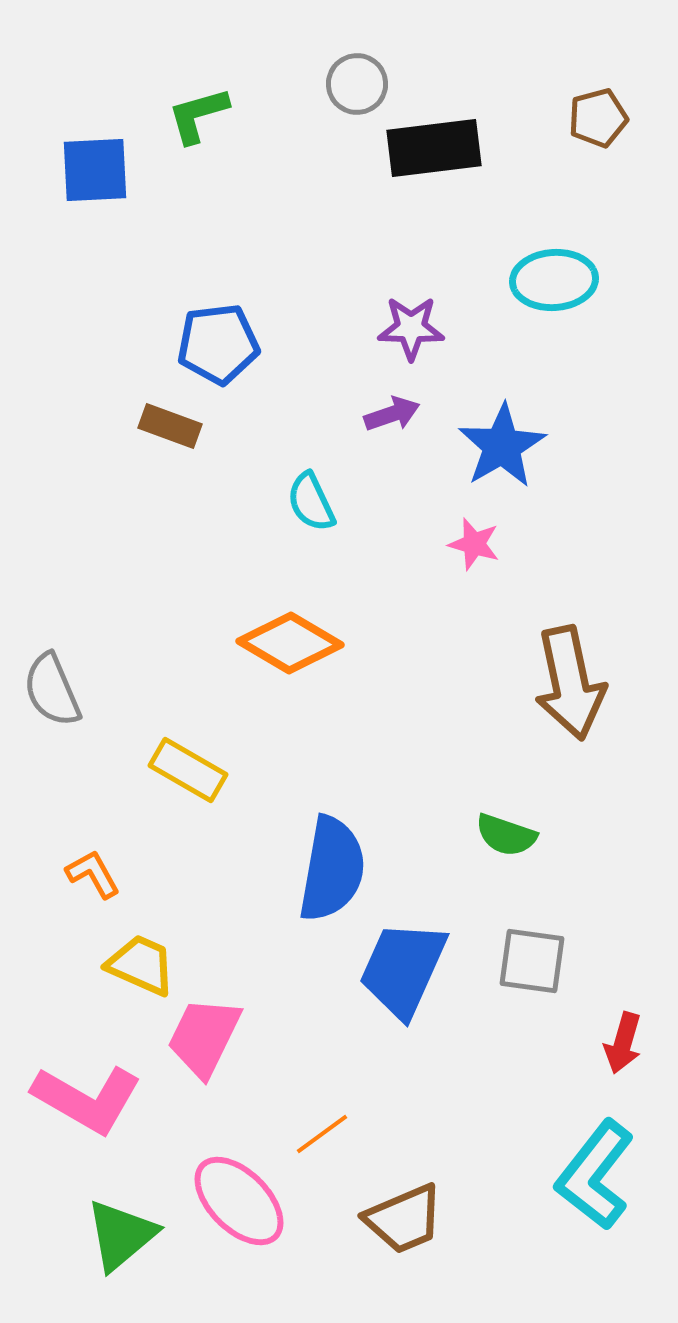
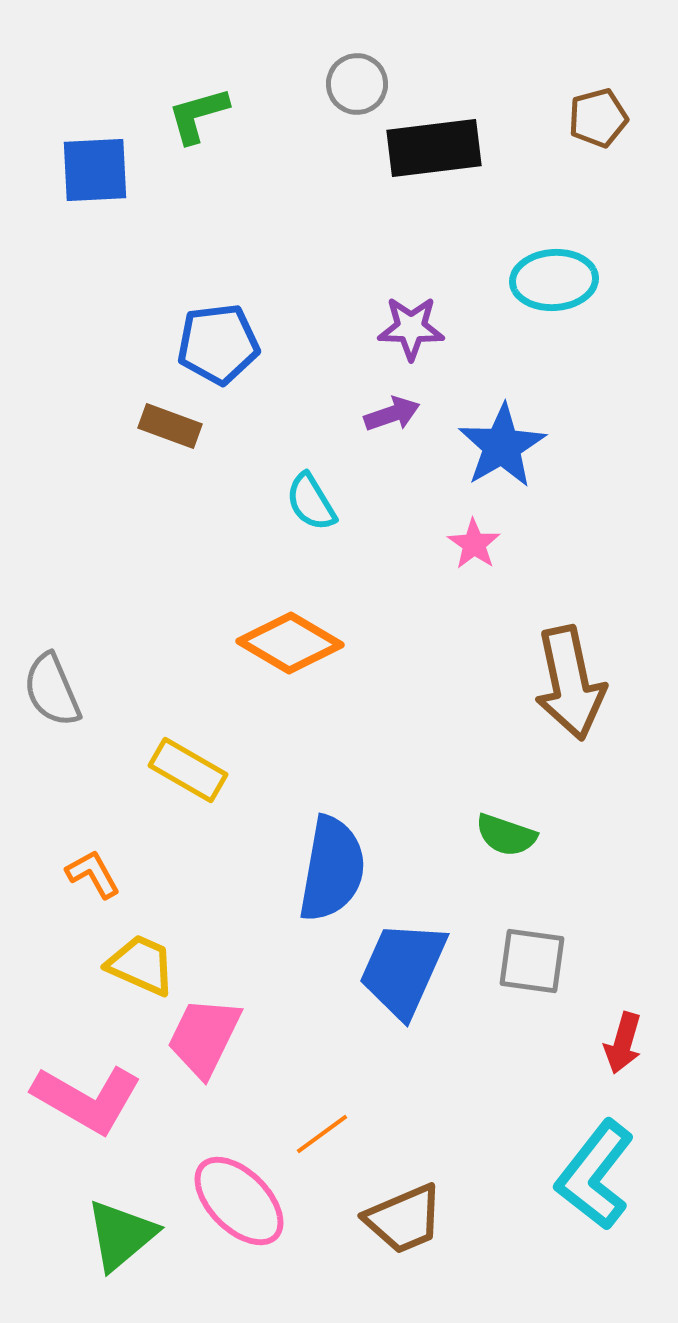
cyan semicircle: rotated 6 degrees counterclockwise
pink star: rotated 18 degrees clockwise
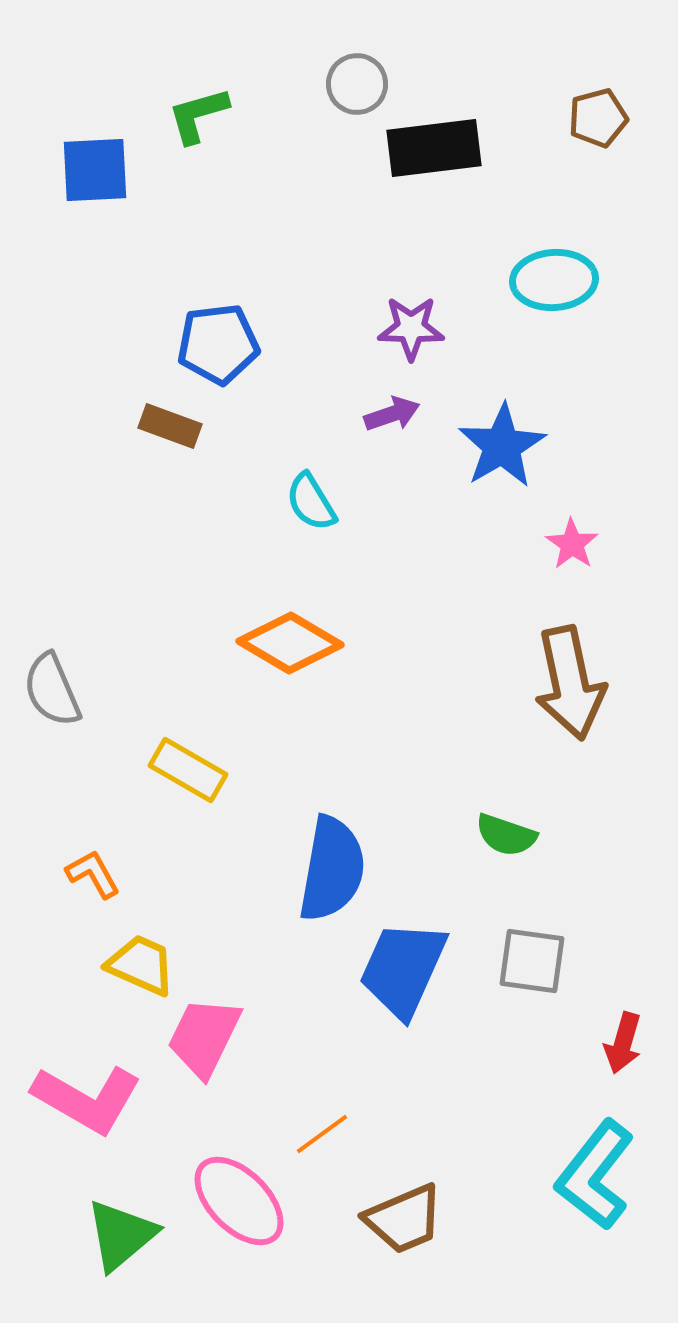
pink star: moved 98 px right
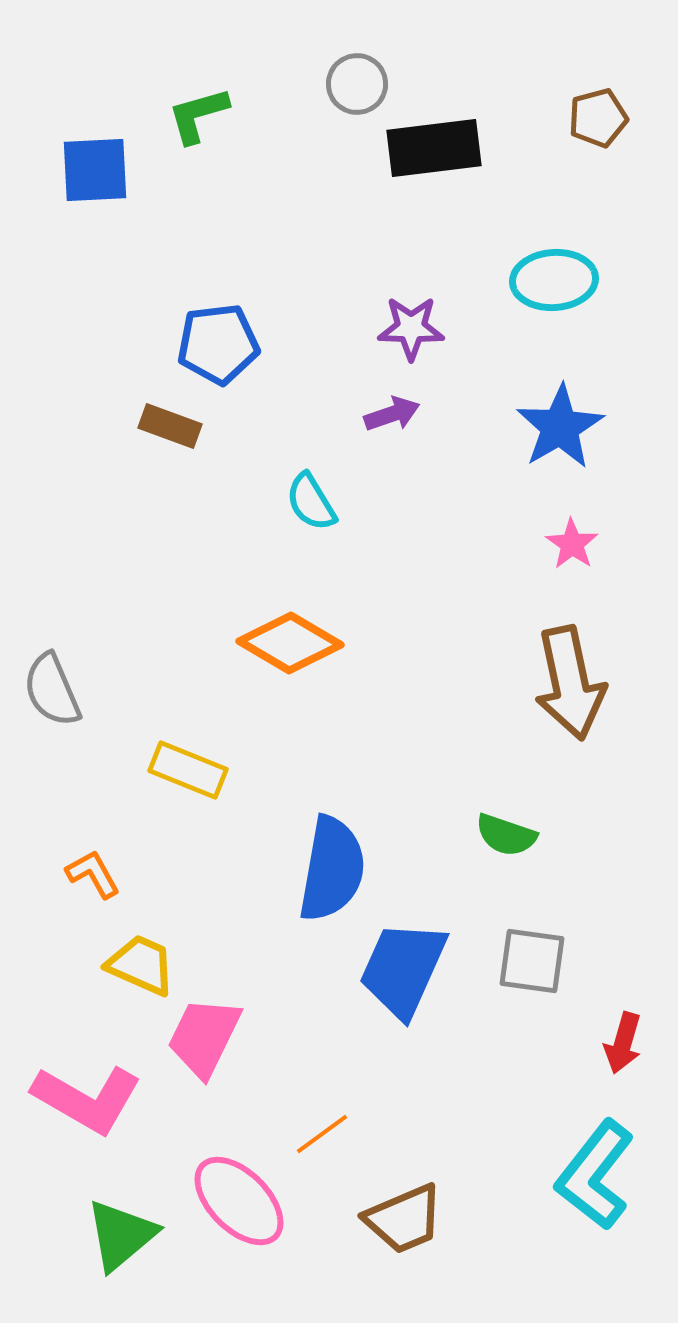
blue star: moved 58 px right, 19 px up
yellow rectangle: rotated 8 degrees counterclockwise
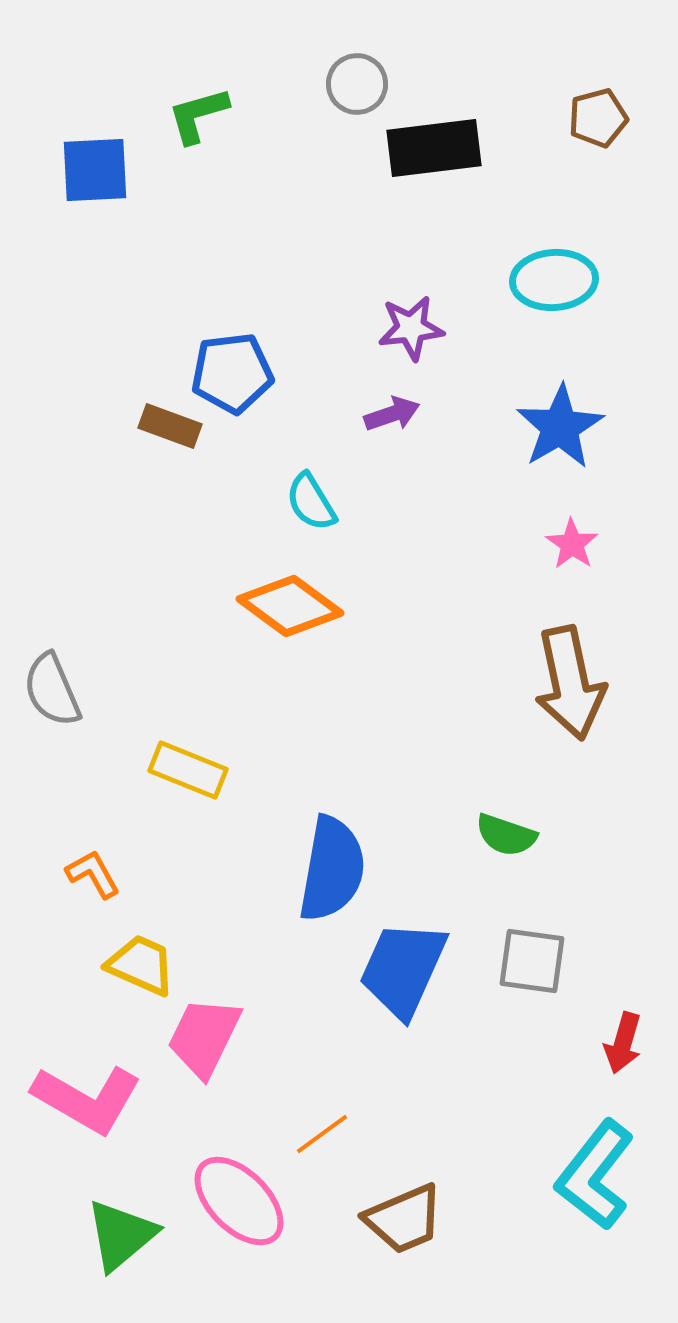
purple star: rotated 8 degrees counterclockwise
blue pentagon: moved 14 px right, 29 px down
orange diamond: moved 37 px up; rotated 6 degrees clockwise
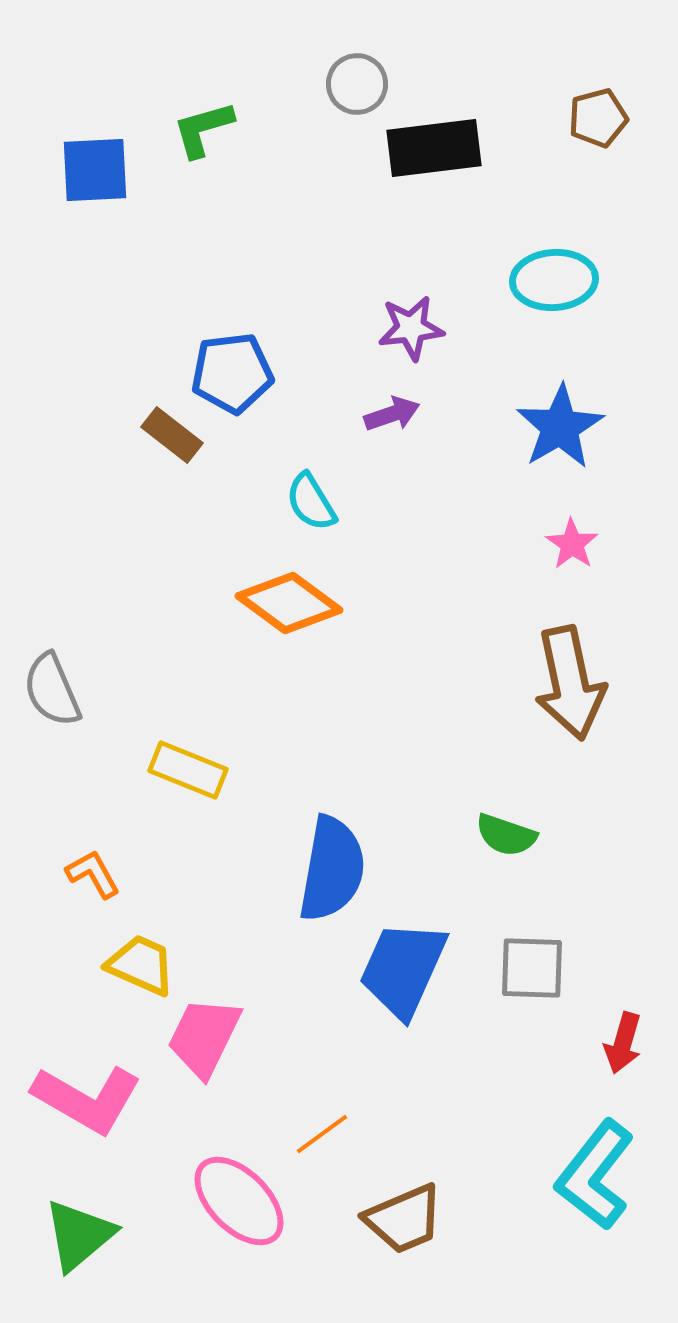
green L-shape: moved 5 px right, 14 px down
brown rectangle: moved 2 px right, 9 px down; rotated 18 degrees clockwise
orange diamond: moved 1 px left, 3 px up
gray square: moved 7 px down; rotated 6 degrees counterclockwise
green triangle: moved 42 px left
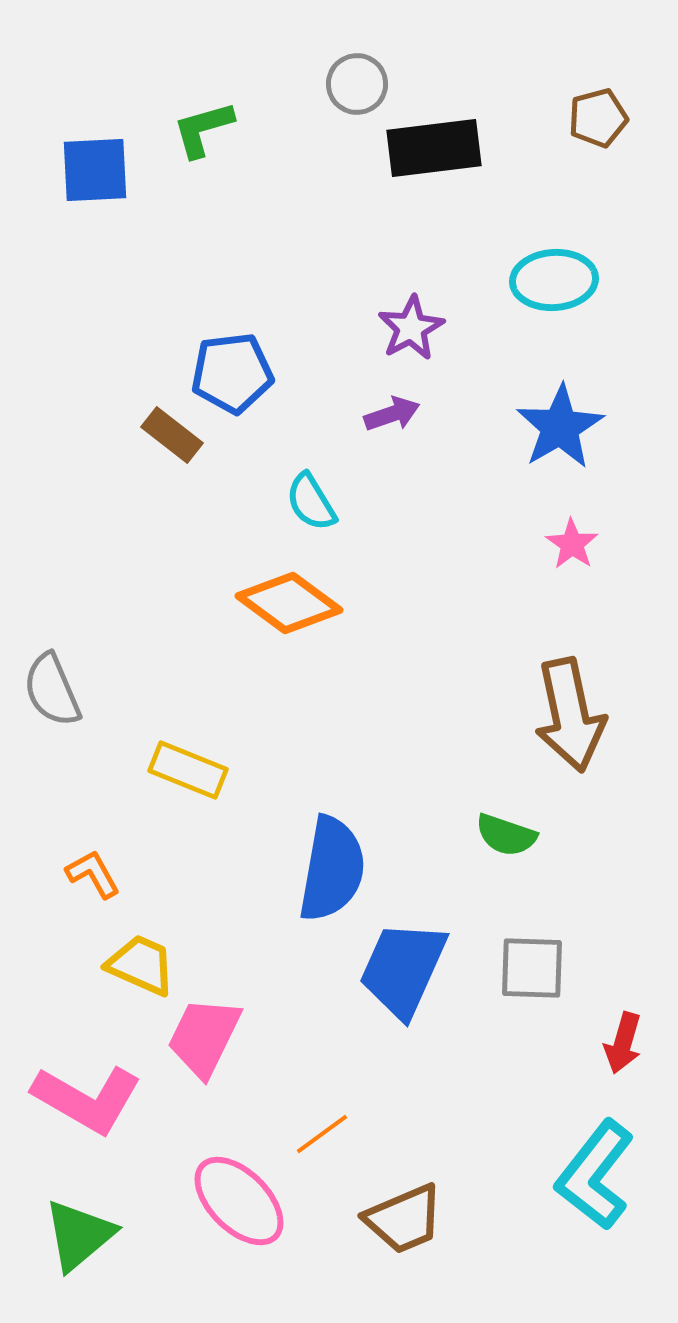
purple star: rotated 22 degrees counterclockwise
brown arrow: moved 32 px down
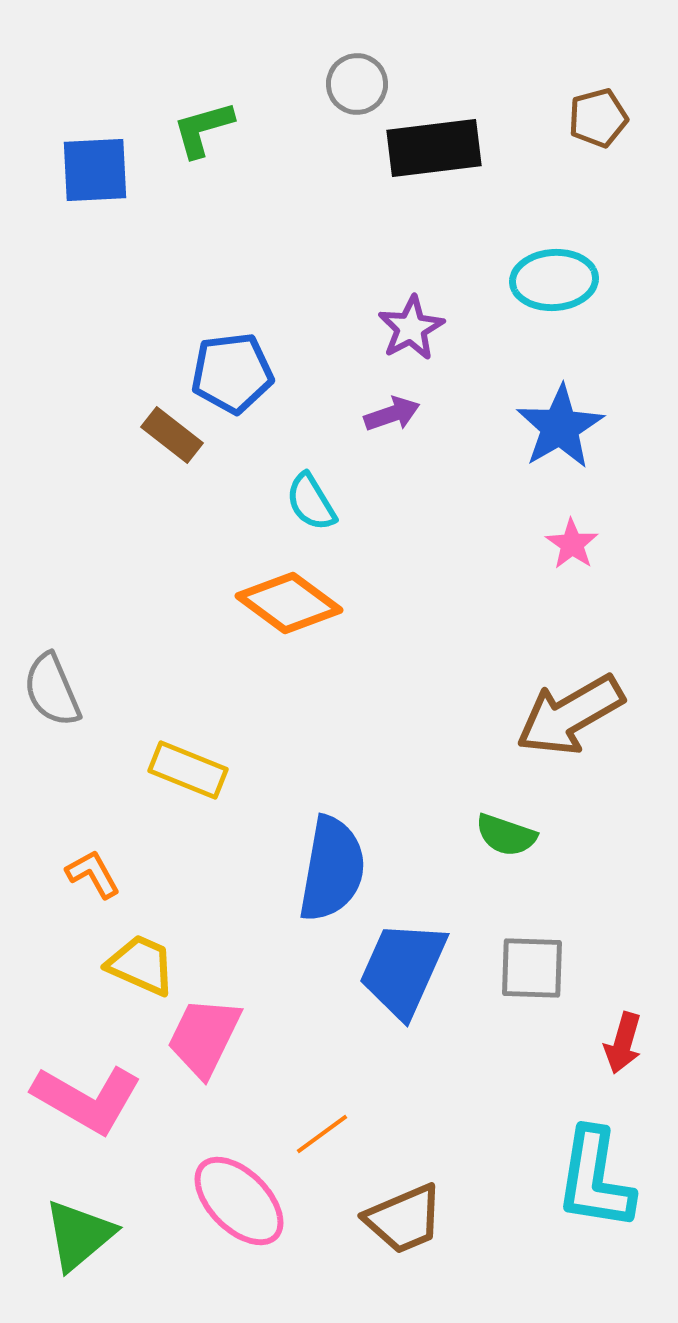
brown arrow: rotated 72 degrees clockwise
cyan L-shape: moved 4 px down; rotated 29 degrees counterclockwise
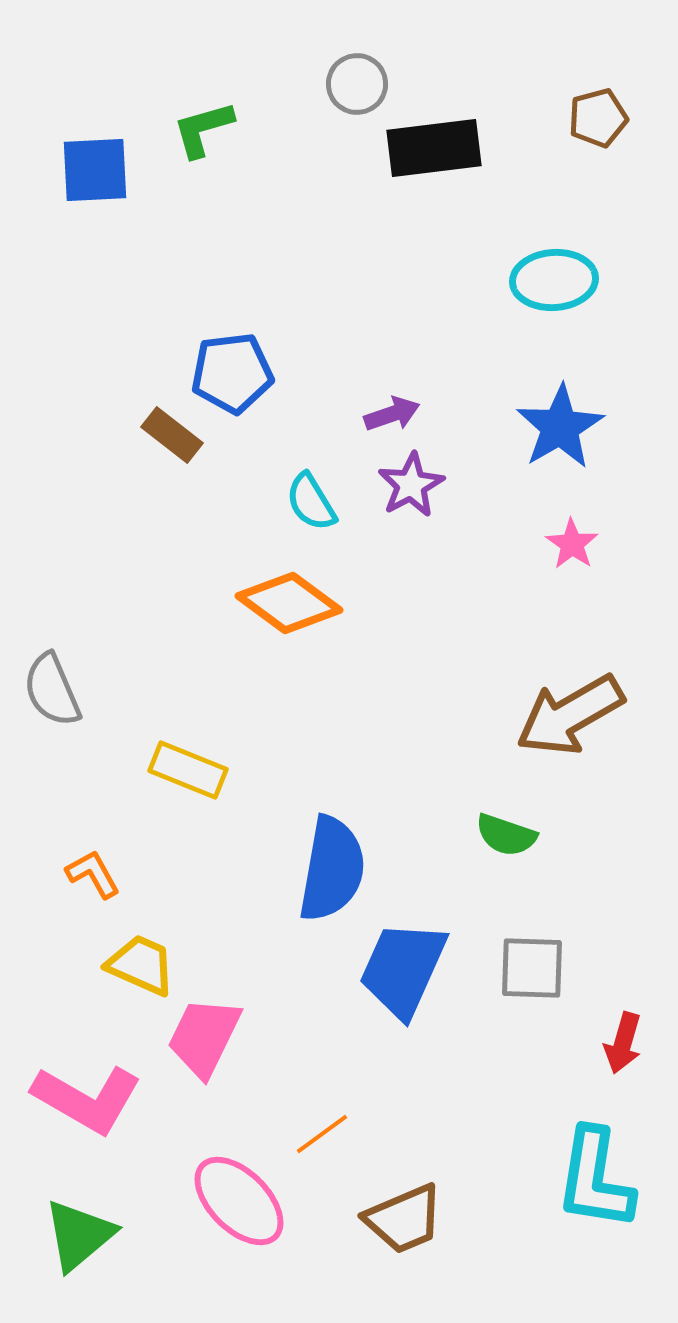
purple star: moved 157 px down
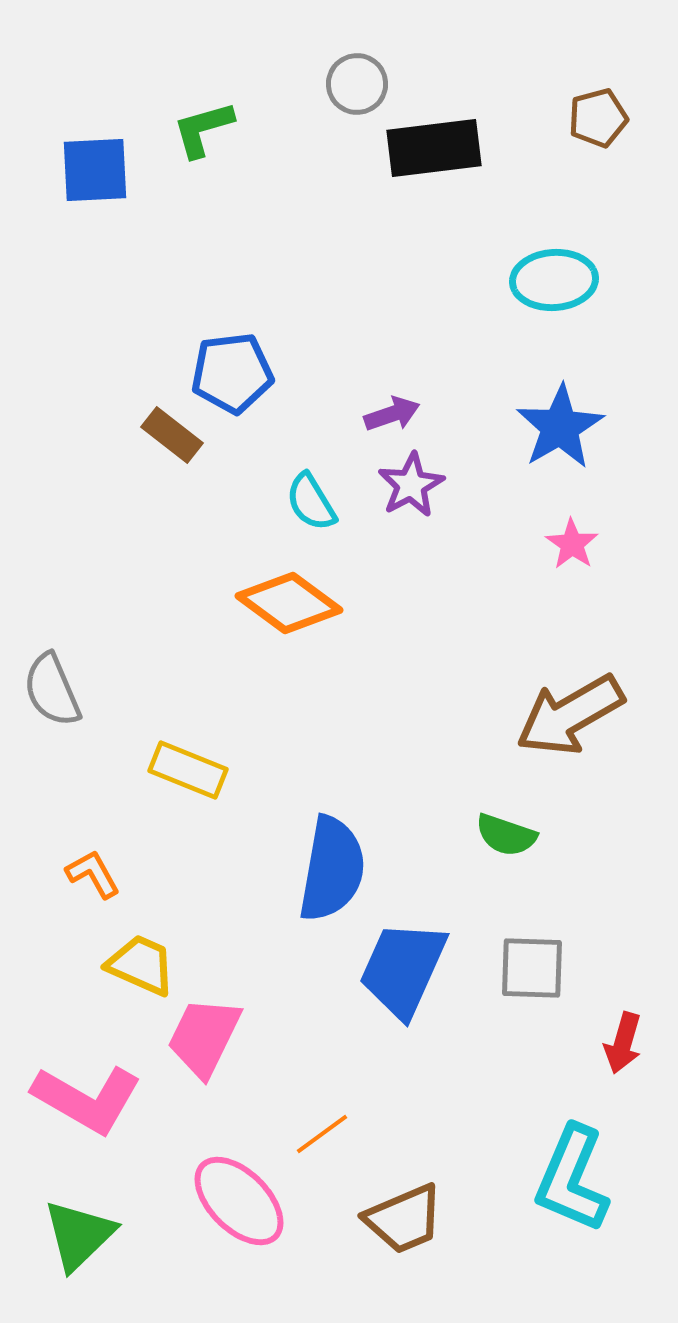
cyan L-shape: moved 23 px left; rotated 14 degrees clockwise
green triangle: rotated 4 degrees counterclockwise
